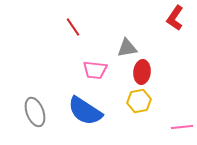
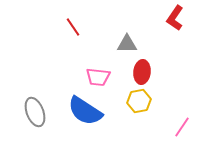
gray triangle: moved 4 px up; rotated 10 degrees clockwise
pink trapezoid: moved 3 px right, 7 px down
pink line: rotated 50 degrees counterclockwise
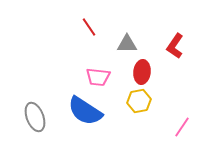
red L-shape: moved 28 px down
red line: moved 16 px right
gray ellipse: moved 5 px down
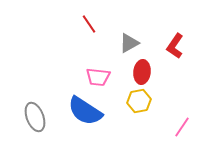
red line: moved 3 px up
gray triangle: moved 2 px right, 1 px up; rotated 30 degrees counterclockwise
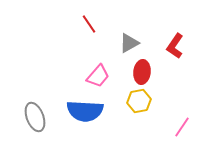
pink trapezoid: moved 1 px up; rotated 55 degrees counterclockwise
blue semicircle: rotated 30 degrees counterclockwise
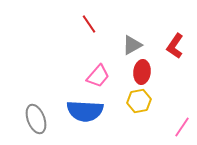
gray triangle: moved 3 px right, 2 px down
gray ellipse: moved 1 px right, 2 px down
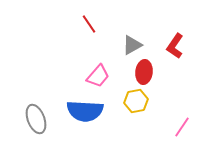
red ellipse: moved 2 px right
yellow hexagon: moved 3 px left
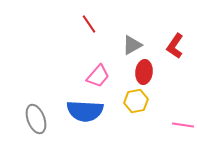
pink line: moved 1 px right, 2 px up; rotated 65 degrees clockwise
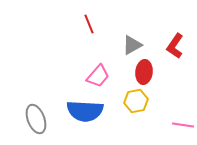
red line: rotated 12 degrees clockwise
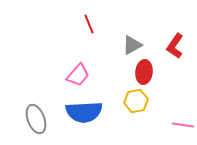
pink trapezoid: moved 20 px left, 1 px up
blue semicircle: moved 1 px left, 1 px down; rotated 6 degrees counterclockwise
